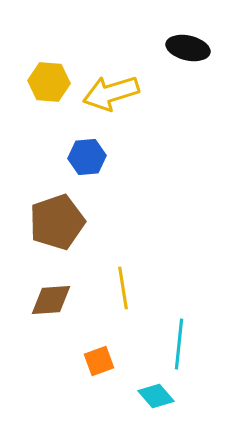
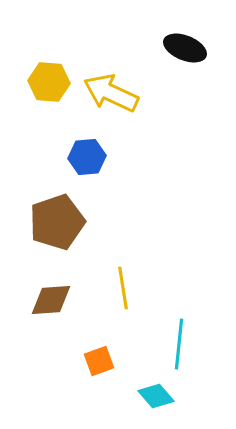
black ellipse: moved 3 px left; rotated 9 degrees clockwise
yellow arrow: rotated 42 degrees clockwise
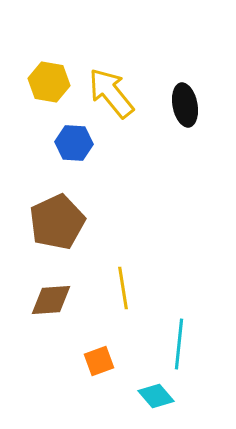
black ellipse: moved 57 px down; rotated 57 degrees clockwise
yellow hexagon: rotated 6 degrees clockwise
yellow arrow: rotated 26 degrees clockwise
blue hexagon: moved 13 px left, 14 px up; rotated 9 degrees clockwise
brown pentagon: rotated 6 degrees counterclockwise
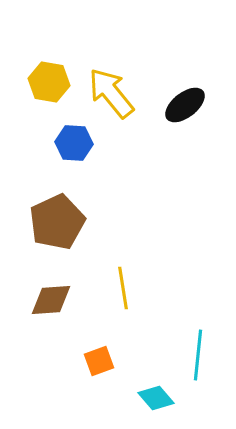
black ellipse: rotated 63 degrees clockwise
cyan line: moved 19 px right, 11 px down
cyan diamond: moved 2 px down
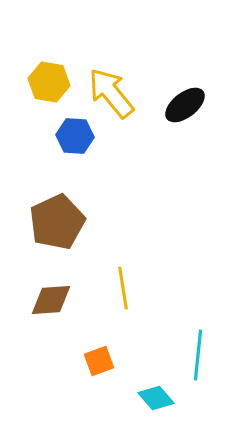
blue hexagon: moved 1 px right, 7 px up
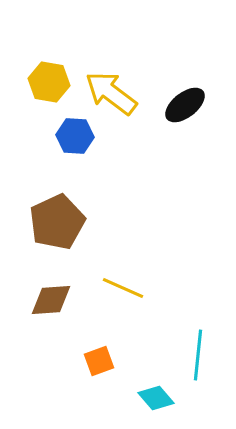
yellow arrow: rotated 14 degrees counterclockwise
yellow line: rotated 57 degrees counterclockwise
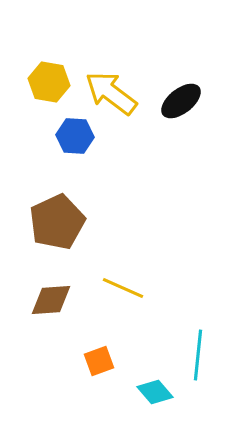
black ellipse: moved 4 px left, 4 px up
cyan diamond: moved 1 px left, 6 px up
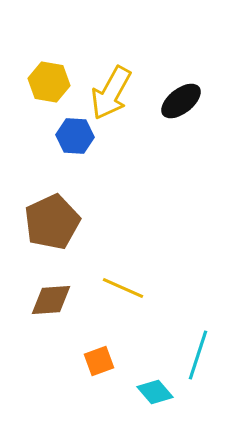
yellow arrow: rotated 98 degrees counterclockwise
brown pentagon: moved 5 px left
cyan line: rotated 12 degrees clockwise
